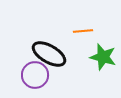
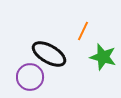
orange line: rotated 60 degrees counterclockwise
purple circle: moved 5 px left, 2 px down
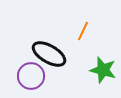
green star: moved 13 px down
purple circle: moved 1 px right, 1 px up
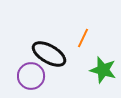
orange line: moved 7 px down
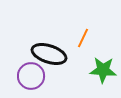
black ellipse: rotated 12 degrees counterclockwise
green star: rotated 12 degrees counterclockwise
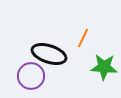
green star: moved 1 px right, 3 px up
